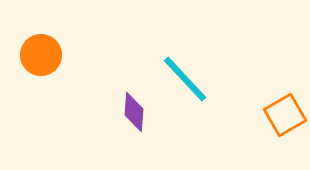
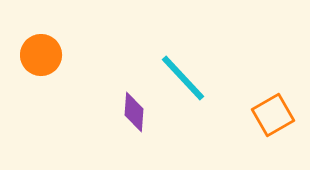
cyan line: moved 2 px left, 1 px up
orange square: moved 12 px left
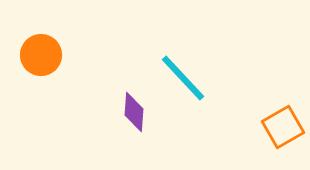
orange square: moved 10 px right, 12 px down
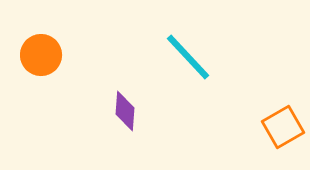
cyan line: moved 5 px right, 21 px up
purple diamond: moved 9 px left, 1 px up
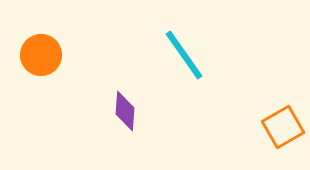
cyan line: moved 4 px left, 2 px up; rotated 8 degrees clockwise
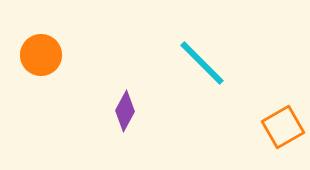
cyan line: moved 18 px right, 8 px down; rotated 10 degrees counterclockwise
purple diamond: rotated 24 degrees clockwise
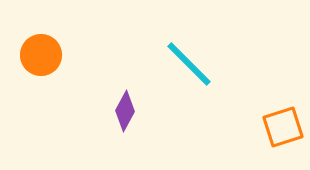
cyan line: moved 13 px left, 1 px down
orange square: rotated 12 degrees clockwise
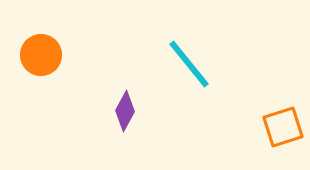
cyan line: rotated 6 degrees clockwise
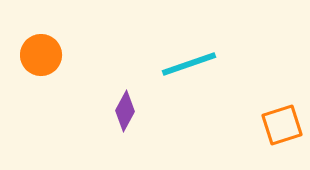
cyan line: rotated 70 degrees counterclockwise
orange square: moved 1 px left, 2 px up
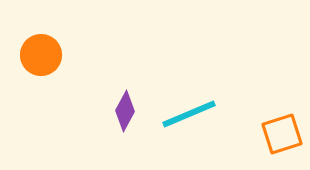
cyan line: moved 50 px down; rotated 4 degrees counterclockwise
orange square: moved 9 px down
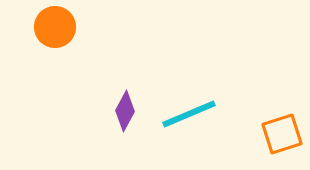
orange circle: moved 14 px right, 28 px up
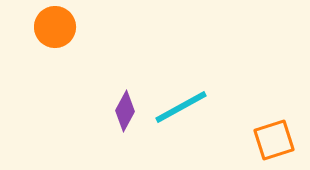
cyan line: moved 8 px left, 7 px up; rotated 6 degrees counterclockwise
orange square: moved 8 px left, 6 px down
